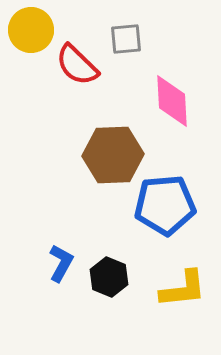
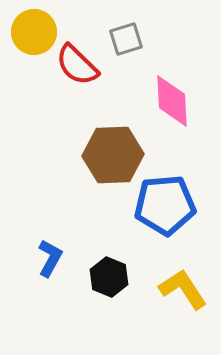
yellow circle: moved 3 px right, 2 px down
gray square: rotated 12 degrees counterclockwise
blue L-shape: moved 11 px left, 5 px up
yellow L-shape: rotated 117 degrees counterclockwise
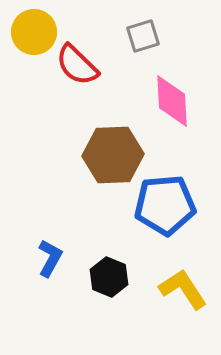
gray square: moved 17 px right, 3 px up
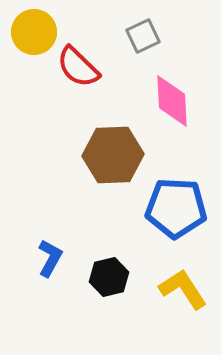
gray square: rotated 8 degrees counterclockwise
red semicircle: moved 1 px right, 2 px down
blue pentagon: moved 11 px right, 3 px down; rotated 8 degrees clockwise
black hexagon: rotated 24 degrees clockwise
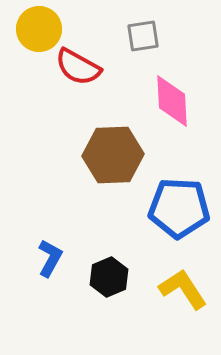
yellow circle: moved 5 px right, 3 px up
gray square: rotated 16 degrees clockwise
red semicircle: rotated 15 degrees counterclockwise
blue pentagon: moved 3 px right
black hexagon: rotated 9 degrees counterclockwise
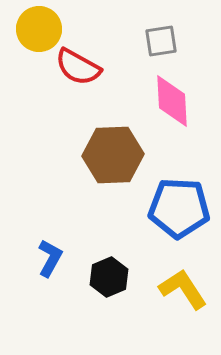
gray square: moved 18 px right, 5 px down
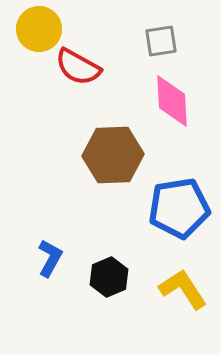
blue pentagon: rotated 12 degrees counterclockwise
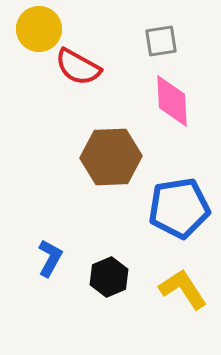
brown hexagon: moved 2 px left, 2 px down
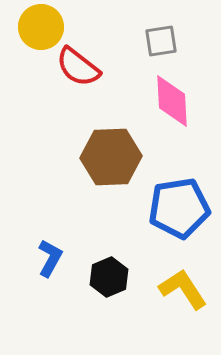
yellow circle: moved 2 px right, 2 px up
red semicircle: rotated 9 degrees clockwise
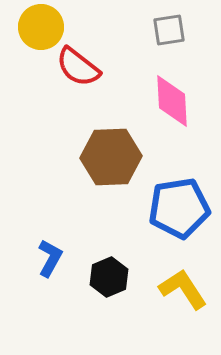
gray square: moved 8 px right, 11 px up
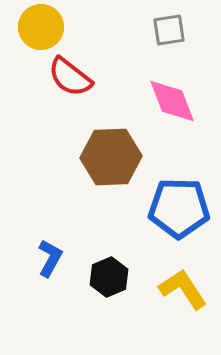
red semicircle: moved 8 px left, 10 px down
pink diamond: rotated 18 degrees counterclockwise
blue pentagon: rotated 10 degrees clockwise
